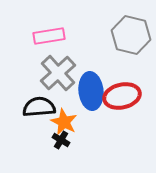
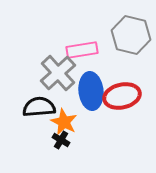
pink rectangle: moved 33 px right, 14 px down
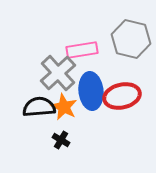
gray hexagon: moved 4 px down
orange star: moved 15 px up
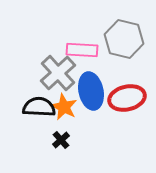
gray hexagon: moved 7 px left
pink rectangle: rotated 12 degrees clockwise
blue ellipse: rotated 6 degrees counterclockwise
red ellipse: moved 5 px right, 2 px down
black semicircle: rotated 8 degrees clockwise
black cross: rotated 18 degrees clockwise
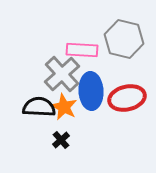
gray cross: moved 4 px right, 1 px down
blue ellipse: rotated 9 degrees clockwise
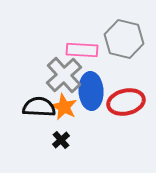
gray cross: moved 2 px right, 1 px down
red ellipse: moved 1 px left, 4 px down
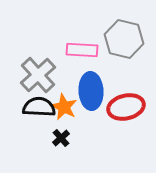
gray cross: moved 26 px left
red ellipse: moved 5 px down
black cross: moved 2 px up
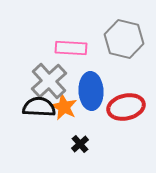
pink rectangle: moved 11 px left, 2 px up
gray cross: moved 11 px right, 6 px down
black cross: moved 19 px right, 6 px down
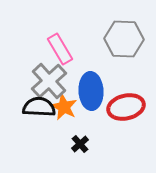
gray hexagon: rotated 12 degrees counterclockwise
pink rectangle: moved 11 px left, 1 px down; rotated 56 degrees clockwise
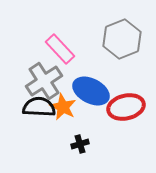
gray hexagon: moved 2 px left; rotated 24 degrees counterclockwise
pink rectangle: rotated 12 degrees counterclockwise
gray cross: moved 5 px left; rotated 9 degrees clockwise
blue ellipse: rotated 60 degrees counterclockwise
orange star: moved 1 px left
black cross: rotated 24 degrees clockwise
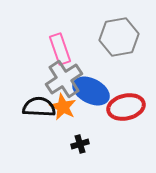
gray hexagon: moved 3 px left, 2 px up; rotated 12 degrees clockwise
pink rectangle: rotated 24 degrees clockwise
gray cross: moved 20 px right, 2 px up
